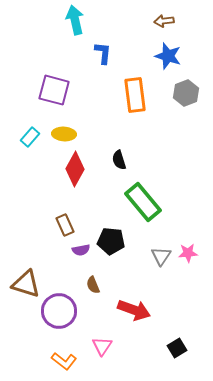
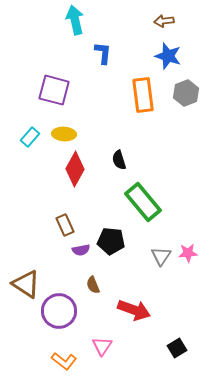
orange rectangle: moved 8 px right
brown triangle: rotated 16 degrees clockwise
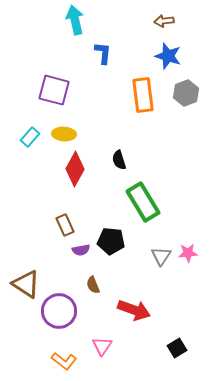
green rectangle: rotated 9 degrees clockwise
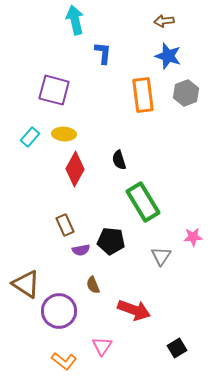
pink star: moved 5 px right, 16 px up
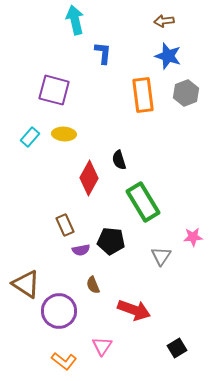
red diamond: moved 14 px right, 9 px down
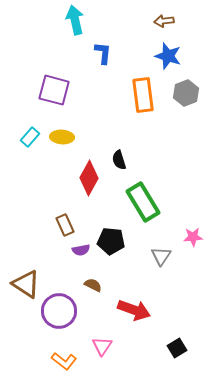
yellow ellipse: moved 2 px left, 3 px down
brown semicircle: rotated 138 degrees clockwise
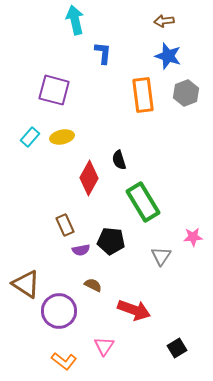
yellow ellipse: rotated 15 degrees counterclockwise
pink triangle: moved 2 px right
